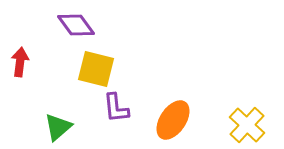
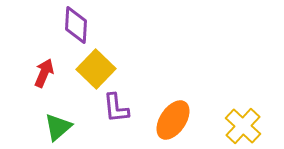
purple diamond: rotated 39 degrees clockwise
red arrow: moved 24 px right, 11 px down; rotated 16 degrees clockwise
yellow square: rotated 30 degrees clockwise
yellow cross: moved 4 px left, 1 px down
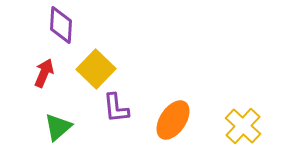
purple diamond: moved 15 px left
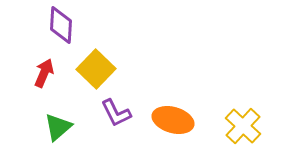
purple L-shape: moved 5 px down; rotated 20 degrees counterclockwise
orange ellipse: rotated 72 degrees clockwise
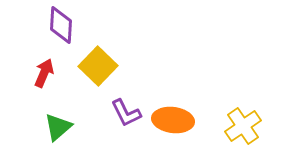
yellow square: moved 2 px right, 3 px up
purple L-shape: moved 10 px right
orange ellipse: rotated 9 degrees counterclockwise
yellow cross: rotated 12 degrees clockwise
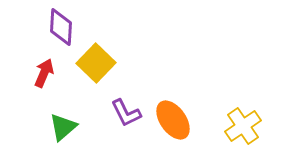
purple diamond: moved 2 px down
yellow square: moved 2 px left, 3 px up
orange ellipse: rotated 48 degrees clockwise
green triangle: moved 5 px right
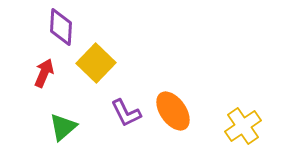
orange ellipse: moved 9 px up
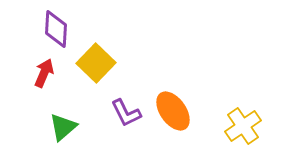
purple diamond: moved 5 px left, 2 px down
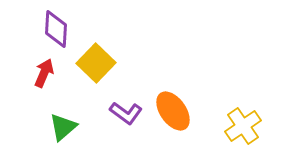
purple L-shape: rotated 28 degrees counterclockwise
